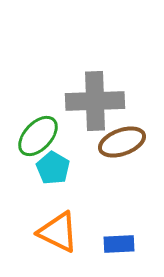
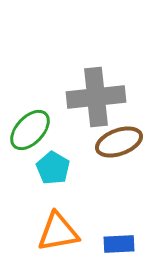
gray cross: moved 1 px right, 4 px up; rotated 4 degrees counterclockwise
green ellipse: moved 8 px left, 6 px up
brown ellipse: moved 3 px left
orange triangle: rotated 36 degrees counterclockwise
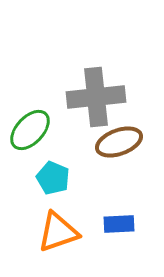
cyan pentagon: moved 10 px down; rotated 8 degrees counterclockwise
orange triangle: rotated 9 degrees counterclockwise
blue rectangle: moved 20 px up
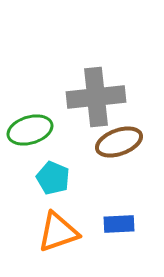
green ellipse: rotated 30 degrees clockwise
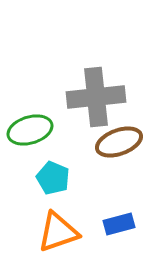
blue rectangle: rotated 12 degrees counterclockwise
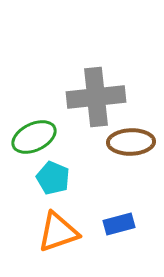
green ellipse: moved 4 px right, 7 px down; rotated 9 degrees counterclockwise
brown ellipse: moved 12 px right; rotated 18 degrees clockwise
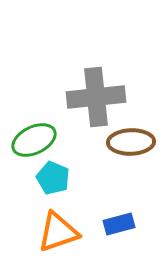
green ellipse: moved 3 px down
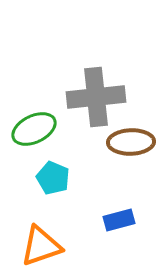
green ellipse: moved 11 px up
blue rectangle: moved 4 px up
orange triangle: moved 17 px left, 14 px down
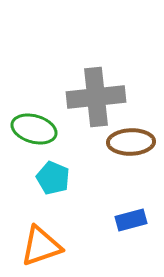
green ellipse: rotated 42 degrees clockwise
blue rectangle: moved 12 px right
